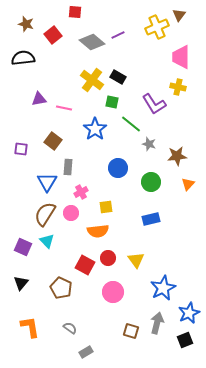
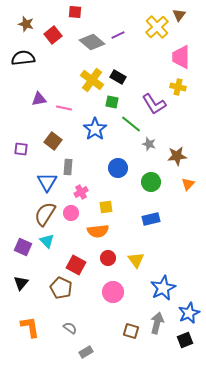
yellow cross at (157, 27): rotated 20 degrees counterclockwise
red square at (85, 265): moved 9 px left
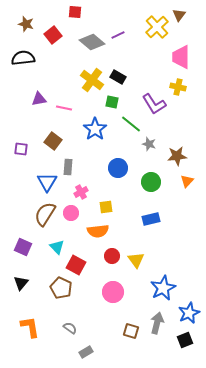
orange triangle at (188, 184): moved 1 px left, 3 px up
cyan triangle at (47, 241): moved 10 px right, 6 px down
red circle at (108, 258): moved 4 px right, 2 px up
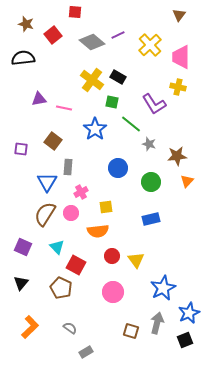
yellow cross at (157, 27): moved 7 px left, 18 px down
orange L-shape at (30, 327): rotated 55 degrees clockwise
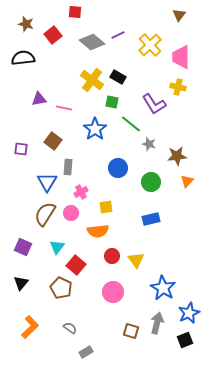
cyan triangle at (57, 247): rotated 21 degrees clockwise
red square at (76, 265): rotated 12 degrees clockwise
blue star at (163, 288): rotated 15 degrees counterclockwise
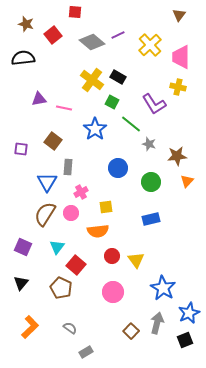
green square at (112, 102): rotated 16 degrees clockwise
brown square at (131, 331): rotated 28 degrees clockwise
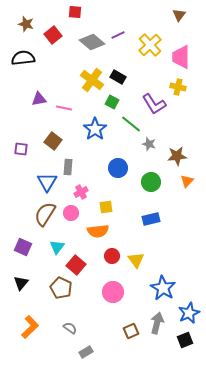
brown square at (131, 331): rotated 21 degrees clockwise
